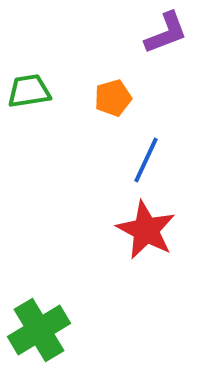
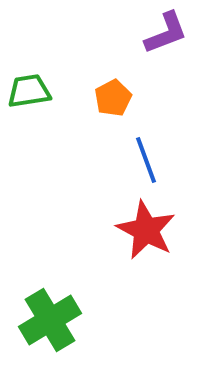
orange pentagon: rotated 12 degrees counterclockwise
blue line: rotated 45 degrees counterclockwise
green cross: moved 11 px right, 10 px up
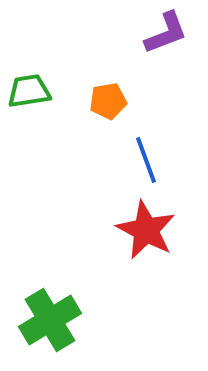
orange pentagon: moved 5 px left, 3 px down; rotated 18 degrees clockwise
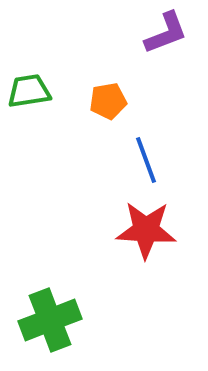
red star: rotated 24 degrees counterclockwise
green cross: rotated 10 degrees clockwise
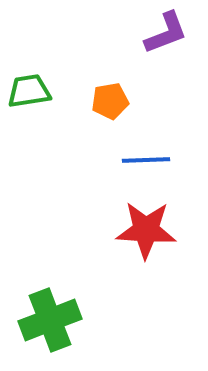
orange pentagon: moved 2 px right
blue line: rotated 72 degrees counterclockwise
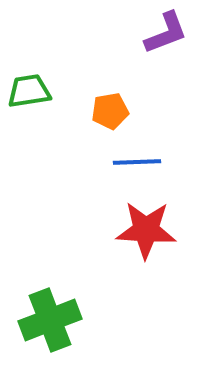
orange pentagon: moved 10 px down
blue line: moved 9 px left, 2 px down
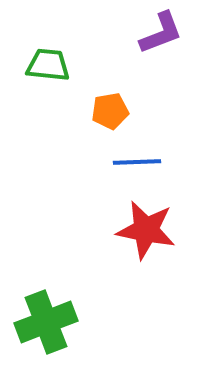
purple L-shape: moved 5 px left
green trapezoid: moved 19 px right, 26 px up; rotated 15 degrees clockwise
red star: rotated 8 degrees clockwise
green cross: moved 4 px left, 2 px down
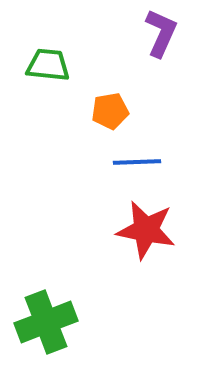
purple L-shape: rotated 45 degrees counterclockwise
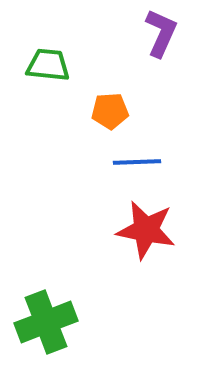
orange pentagon: rotated 6 degrees clockwise
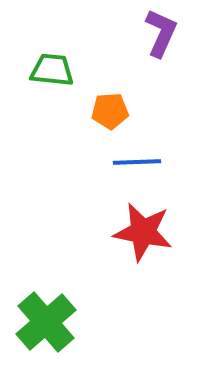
green trapezoid: moved 4 px right, 5 px down
red star: moved 3 px left, 2 px down
green cross: rotated 20 degrees counterclockwise
